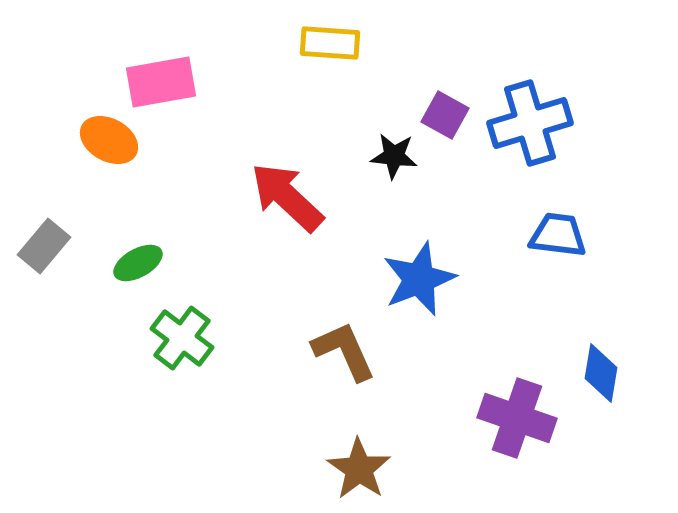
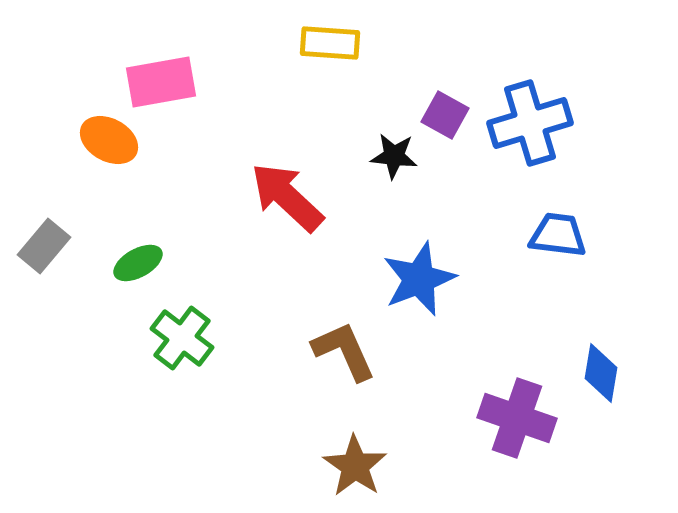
brown star: moved 4 px left, 3 px up
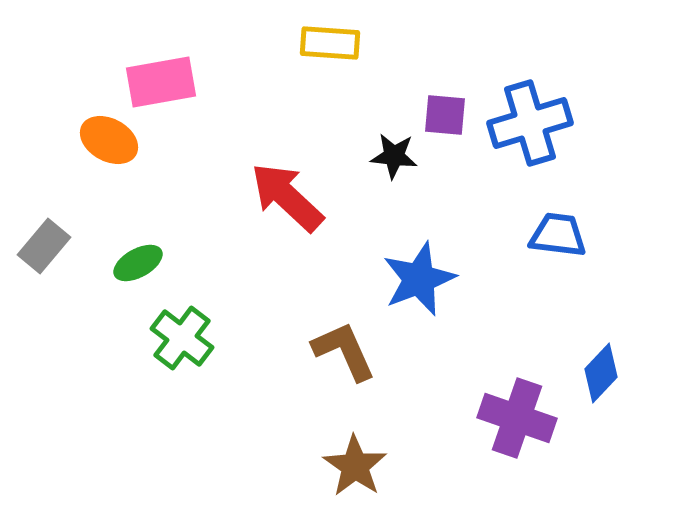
purple square: rotated 24 degrees counterclockwise
blue diamond: rotated 34 degrees clockwise
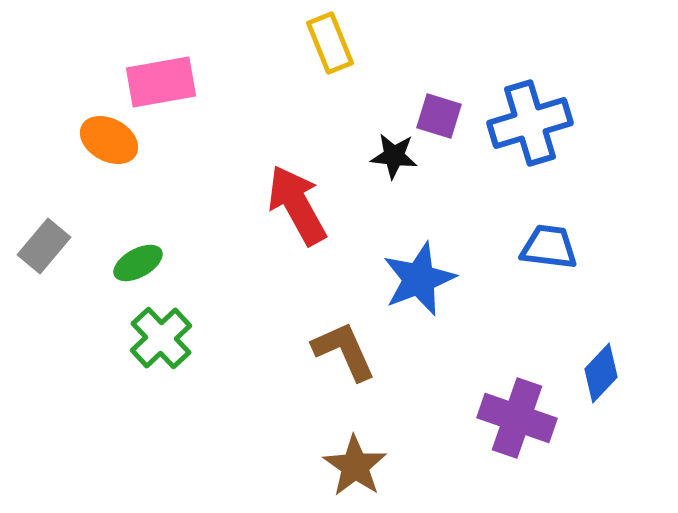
yellow rectangle: rotated 64 degrees clockwise
purple square: moved 6 px left, 1 px down; rotated 12 degrees clockwise
red arrow: moved 10 px right, 8 px down; rotated 18 degrees clockwise
blue trapezoid: moved 9 px left, 12 px down
green cross: moved 21 px left; rotated 10 degrees clockwise
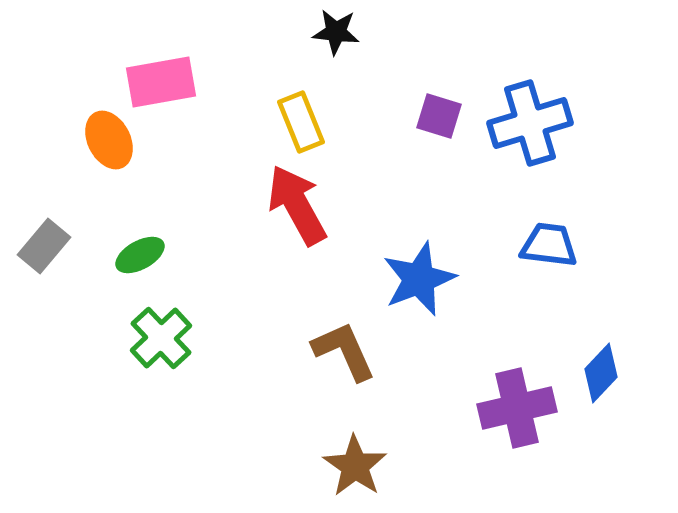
yellow rectangle: moved 29 px left, 79 px down
orange ellipse: rotated 34 degrees clockwise
black star: moved 58 px left, 124 px up
blue trapezoid: moved 2 px up
green ellipse: moved 2 px right, 8 px up
purple cross: moved 10 px up; rotated 32 degrees counterclockwise
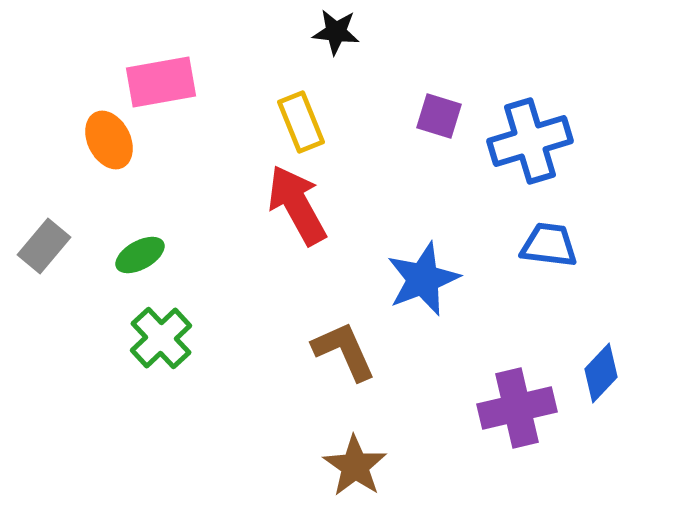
blue cross: moved 18 px down
blue star: moved 4 px right
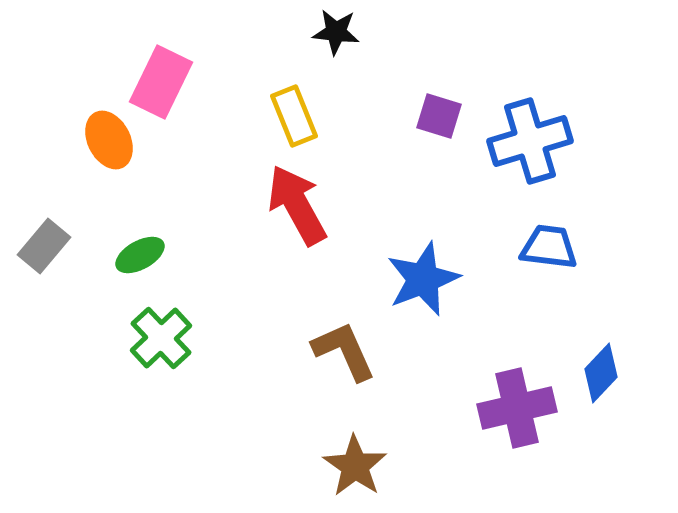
pink rectangle: rotated 54 degrees counterclockwise
yellow rectangle: moved 7 px left, 6 px up
blue trapezoid: moved 2 px down
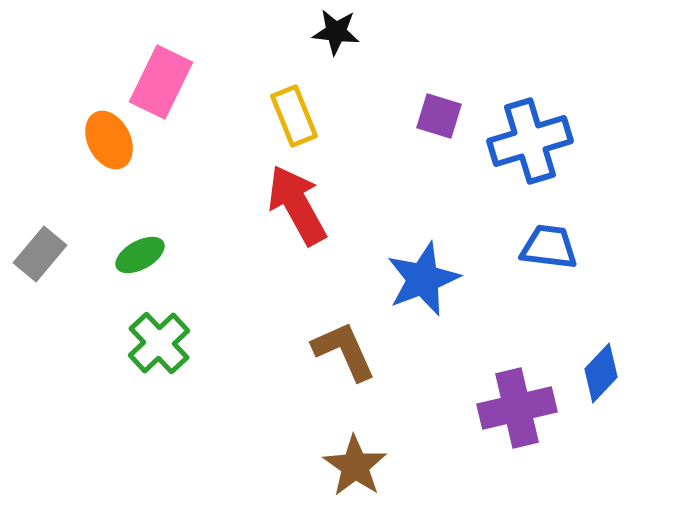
gray rectangle: moved 4 px left, 8 px down
green cross: moved 2 px left, 5 px down
